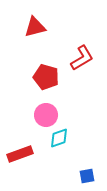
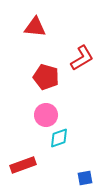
red triangle: rotated 20 degrees clockwise
red rectangle: moved 3 px right, 11 px down
blue square: moved 2 px left, 2 px down
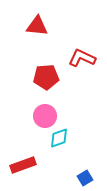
red triangle: moved 2 px right, 1 px up
red L-shape: rotated 124 degrees counterclockwise
red pentagon: rotated 20 degrees counterclockwise
pink circle: moved 1 px left, 1 px down
blue square: rotated 21 degrees counterclockwise
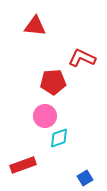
red triangle: moved 2 px left
red pentagon: moved 7 px right, 5 px down
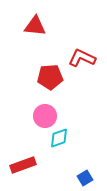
red pentagon: moved 3 px left, 5 px up
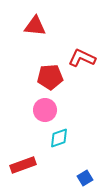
pink circle: moved 6 px up
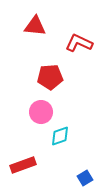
red L-shape: moved 3 px left, 15 px up
pink circle: moved 4 px left, 2 px down
cyan diamond: moved 1 px right, 2 px up
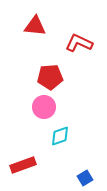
pink circle: moved 3 px right, 5 px up
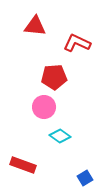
red L-shape: moved 2 px left
red pentagon: moved 4 px right
cyan diamond: rotated 55 degrees clockwise
red rectangle: rotated 40 degrees clockwise
